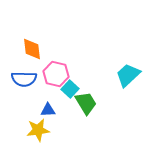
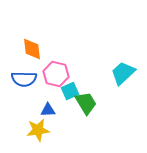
cyan trapezoid: moved 5 px left, 2 px up
cyan square: moved 2 px down; rotated 24 degrees clockwise
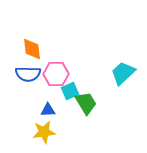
pink hexagon: rotated 15 degrees counterclockwise
blue semicircle: moved 4 px right, 5 px up
yellow star: moved 6 px right, 2 px down
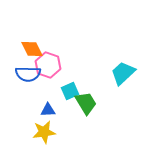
orange diamond: rotated 20 degrees counterclockwise
pink hexagon: moved 8 px left, 9 px up; rotated 20 degrees clockwise
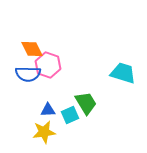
cyan trapezoid: rotated 60 degrees clockwise
cyan square: moved 24 px down
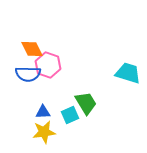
cyan trapezoid: moved 5 px right
blue triangle: moved 5 px left, 2 px down
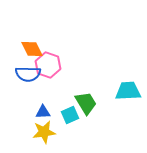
cyan trapezoid: moved 18 px down; rotated 20 degrees counterclockwise
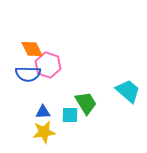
cyan trapezoid: rotated 44 degrees clockwise
cyan square: rotated 24 degrees clockwise
